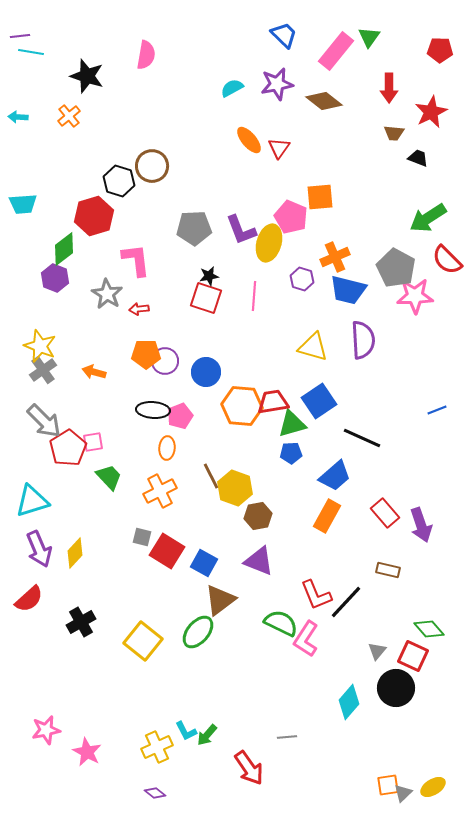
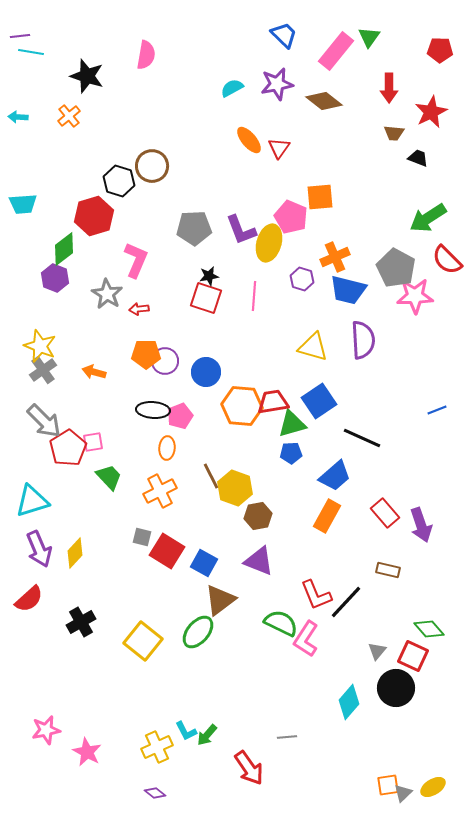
pink L-shape at (136, 260): rotated 30 degrees clockwise
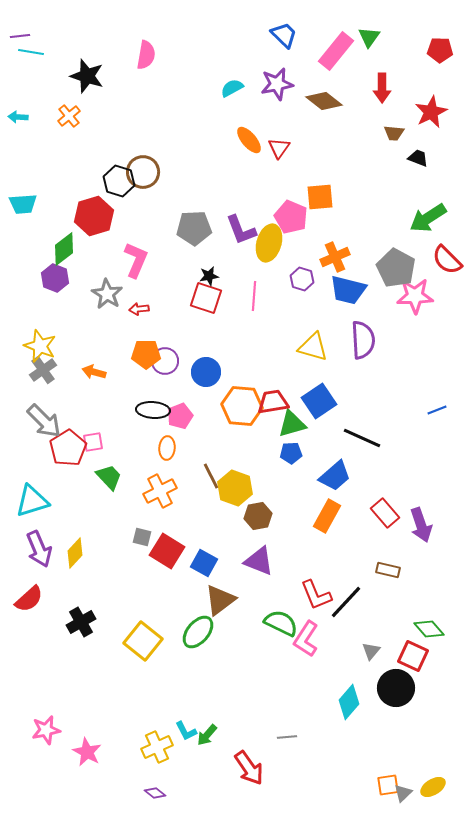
red arrow at (389, 88): moved 7 px left
brown circle at (152, 166): moved 9 px left, 6 px down
gray triangle at (377, 651): moved 6 px left
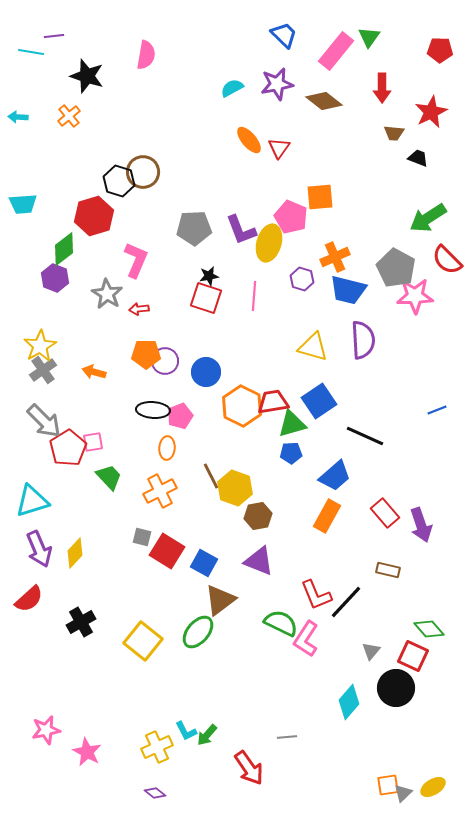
purple line at (20, 36): moved 34 px right
yellow star at (40, 346): rotated 20 degrees clockwise
orange hexagon at (242, 406): rotated 21 degrees clockwise
black line at (362, 438): moved 3 px right, 2 px up
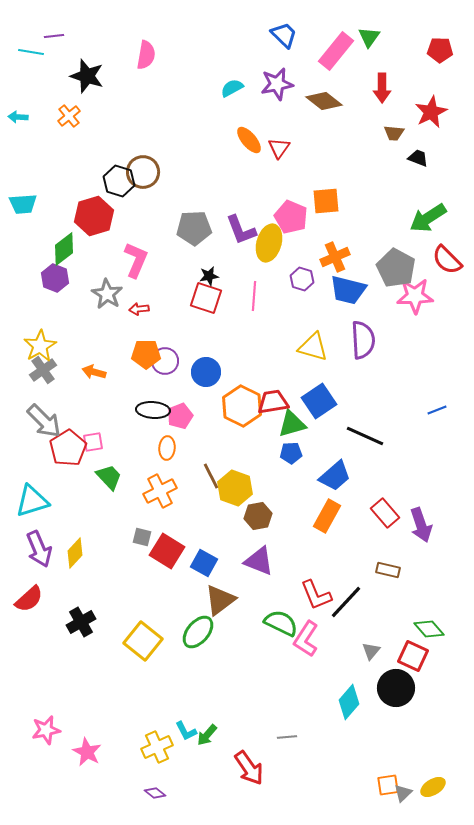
orange square at (320, 197): moved 6 px right, 4 px down
